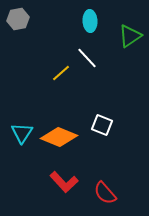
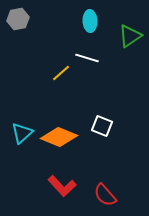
white line: rotated 30 degrees counterclockwise
white square: moved 1 px down
cyan triangle: rotated 15 degrees clockwise
red L-shape: moved 2 px left, 4 px down
red semicircle: moved 2 px down
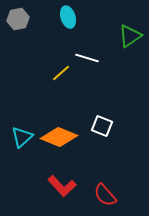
cyan ellipse: moved 22 px left, 4 px up; rotated 15 degrees counterclockwise
cyan triangle: moved 4 px down
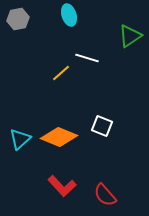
cyan ellipse: moved 1 px right, 2 px up
cyan triangle: moved 2 px left, 2 px down
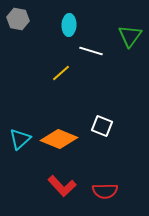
cyan ellipse: moved 10 px down; rotated 20 degrees clockwise
gray hexagon: rotated 20 degrees clockwise
green triangle: rotated 20 degrees counterclockwise
white line: moved 4 px right, 7 px up
orange diamond: moved 2 px down
red semicircle: moved 4 px up; rotated 50 degrees counterclockwise
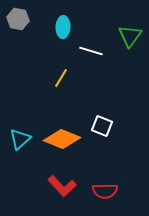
cyan ellipse: moved 6 px left, 2 px down
yellow line: moved 5 px down; rotated 18 degrees counterclockwise
orange diamond: moved 3 px right
